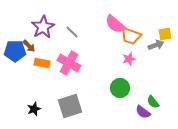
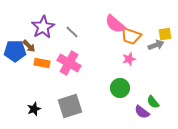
purple semicircle: moved 1 px left
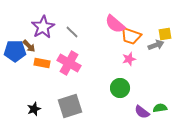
green semicircle: moved 7 px right, 6 px down; rotated 120 degrees clockwise
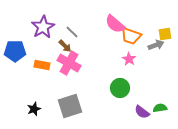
brown arrow: moved 36 px right
pink star: rotated 24 degrees counterclockwise
orange rectangle: moved 2 px down
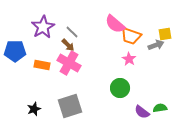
brown arrow: moved 3 px right, 1 px up
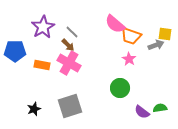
yellow square: rotated 16 degrees clockwise
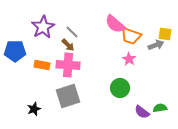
pink cross: moved 1 px left, 2 px down; rotated 25 degrees counterclockwise
gray square: moved 2 px left, 10 px up
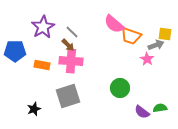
pink semicircle: moved 1 px left
pink star: moved 18 px right
pink cross: moved 3 px right, 4 px up
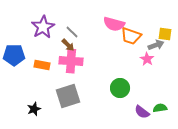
pink semicircle: rotated 25 degrees counterclockwise
blue pentagon: moved 1 px left, 4 px down
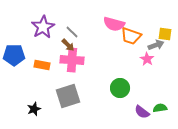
pink cross: moved 1 px right, 1 px up
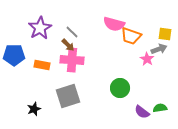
purple star: moved 3 px left, 1 px down
gray arrow: moved 3 px right, 4 px down
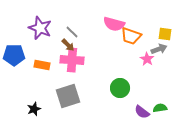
purple star: rotated 20 degrees counterclockwise
